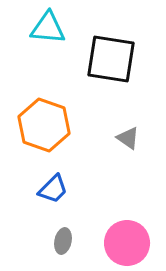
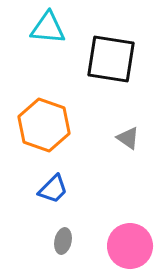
pink circle: moved 3 px right, 3 px down
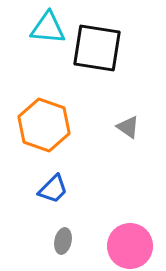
black square: moved 14 px left, 11 px up
gray triangle: moved 11 px up
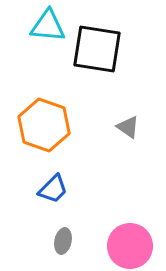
cyan triangle: moved 2 px up
black square: moved 1 px down
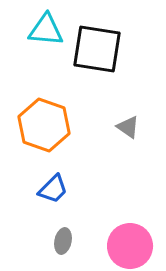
cyan triangle: moved 2 px left, 4 px down
